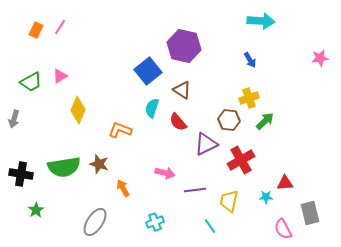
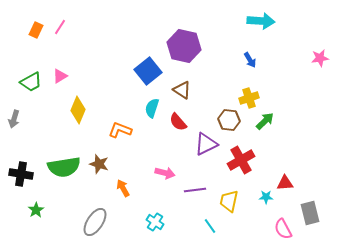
cyan cross: rotated 36 degrees counterclockwise
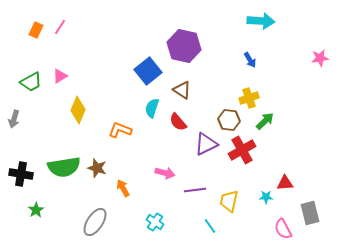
red cross: moved 1 px right, 10 px up
brown star: moved 2 px left, 4 px down
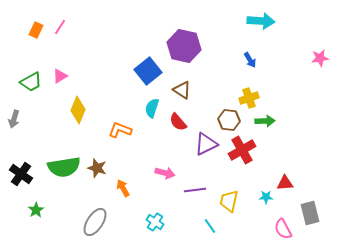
green arrow: rotated 42 degrees clockwise
black cross: rotated 25 degrees clockwise
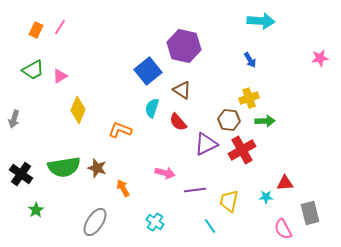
green trapezoid: moved 2 px right, 12 px up
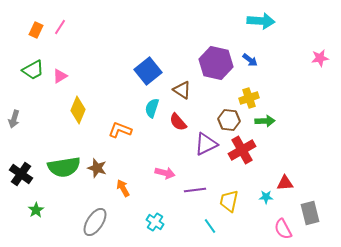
purple hexagon: moved 32 px right, 17 px down
blue arrow: rotated 21 degrees counterclockwise
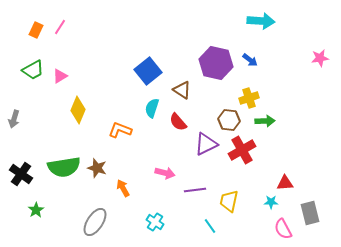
cyan star: moved 5 px right, 5 px down
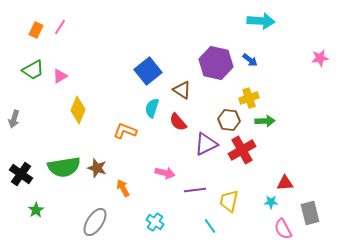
orange L-shape: moved 5 px right, 1 px down
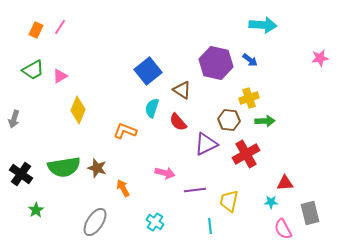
cyan arrow: moved 2 px right, 4 px down
red cross: moved 4 px right, 4 px down
cyan line: rotated 28 degrees clockwise
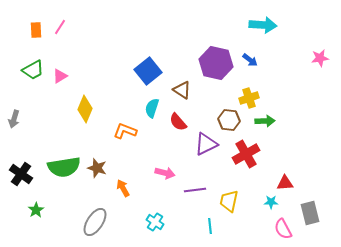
orange rectangle: rotated 28 degrees counterclockwise
yellow diamond: moved 7 px right, 1 px up
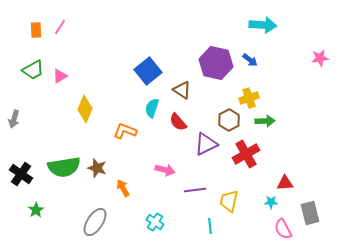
brown hexagon: rotated 25 degrees clockwise
pink arrow: moved 3 px up
